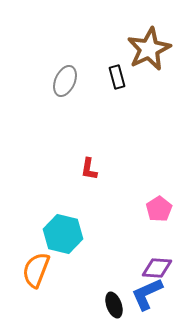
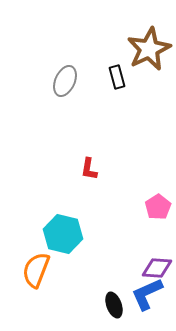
pink pentagon: moved 1 px left, 2 px up
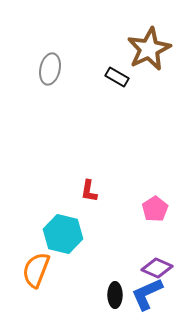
black rectangle: rotated 45 degrees counterclockwise
gray ellipse: moved 15 px left, 12 px up; rotated 12 degrees counterclockwise
red L-shape: moved 22 px down
pink pentagon: moved 3 px left, 2 px down
purple diamond: rotated 20 degrees clockwise
black ellipse: moved 1 px right, 10 px up; rotated 20 degrees clockwise
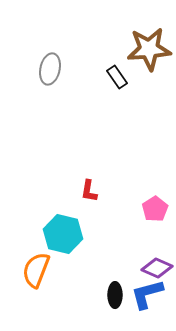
brown star: rotated 21 degrees clockwise
black rectangle: rotated 25 degrees clockwise
blue L-shape: rotated 9 degrees clockwise
